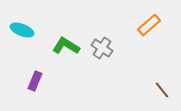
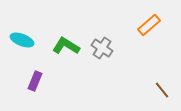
cyan ellipse: moved 10 px down
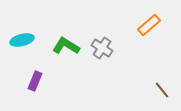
cyan ellipse: rotated 35 degrees counterclockwise
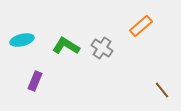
orange rectangle: moved 8 px left, 1 px down
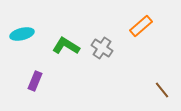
cyan ellipse: moved 6 px up
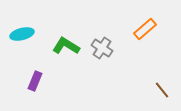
orange rectangle: moved 4 px right, 3 px down
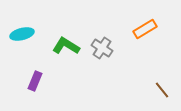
orange rectangle: rotated 10 degrees clockwise
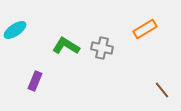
cyan ellipse: moved 7 px left, 4 px up; rotated 20 degrees counterclockwise
gray cross: rotated 20 degrees counterclockwise
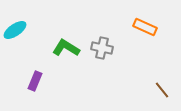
orange rectangle: moved 2 px up; rotated 55 degrees clockwise
green L-shape: moved 2 px down
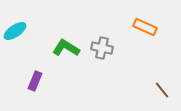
cyan ellipse: moved 1 px down
